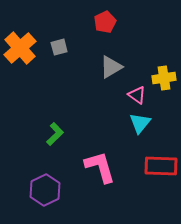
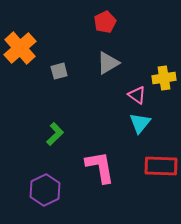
gray square: moved 24 px down
gray triangle: moved 3 px left, 4 px up
pink L-shape: rotated 6 degrees clockwise
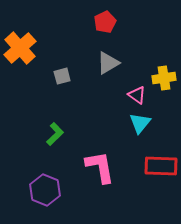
gray square: moved 3 px right, 5 px down
purple hexagon: rotated 12 degrees counterclockwise
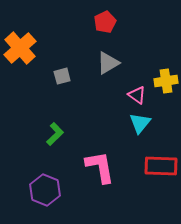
yellow cross: moved 2 px right, 3 px down
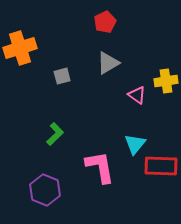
orange cross: rotated 24 degrees clockwise
cyan triangle: moved 5 px left, 21 px down
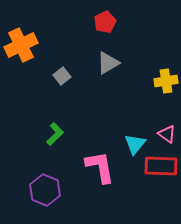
orange cross: moved 1 px right, 3 px up; rotated 8 degrees counterclockwise
gray square: rotated 24 degrees counterclockwise
pink triangle: moved 30 px right, 39 px down
